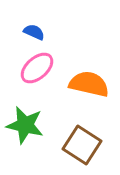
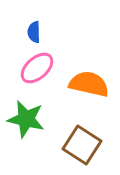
blue semicircle: rotated 115 degrees counterclockwise
green star: moved 1 px right, 6 px up
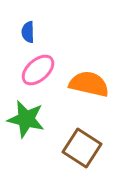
blue semicircle: moved 6 px left
pink ellipse: moved 1 px right, 2 px down
brown square: moved 3 px down
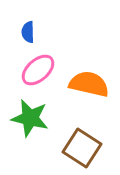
green star: moved 4 px right, 1 px up
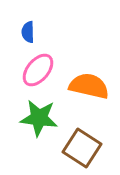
pink ellipse: rotated 8 degrees counterclockwise
orange semicircle: moved 2 px down
green star: moved 9 px right; rotated 6 degrees counterclockwise
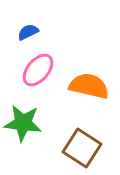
blue semicircle: rotated 65 degrees clockwise
green star: moved 16 px left, 5 px down
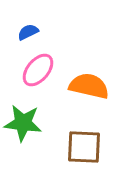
brown square: moved 2 px right, 1 px up; rotated 30 degrees counterclockwise
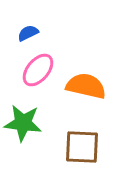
blue semicircle: moved 1 px down
orange semicircle: moved 3 px left
brown square: moved 2 px left
